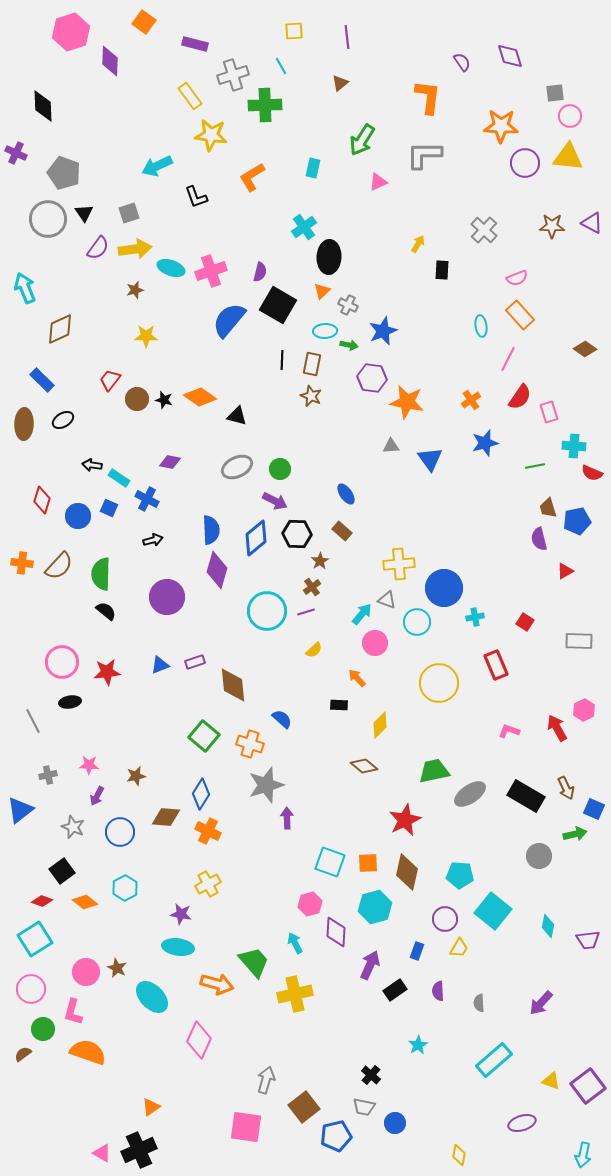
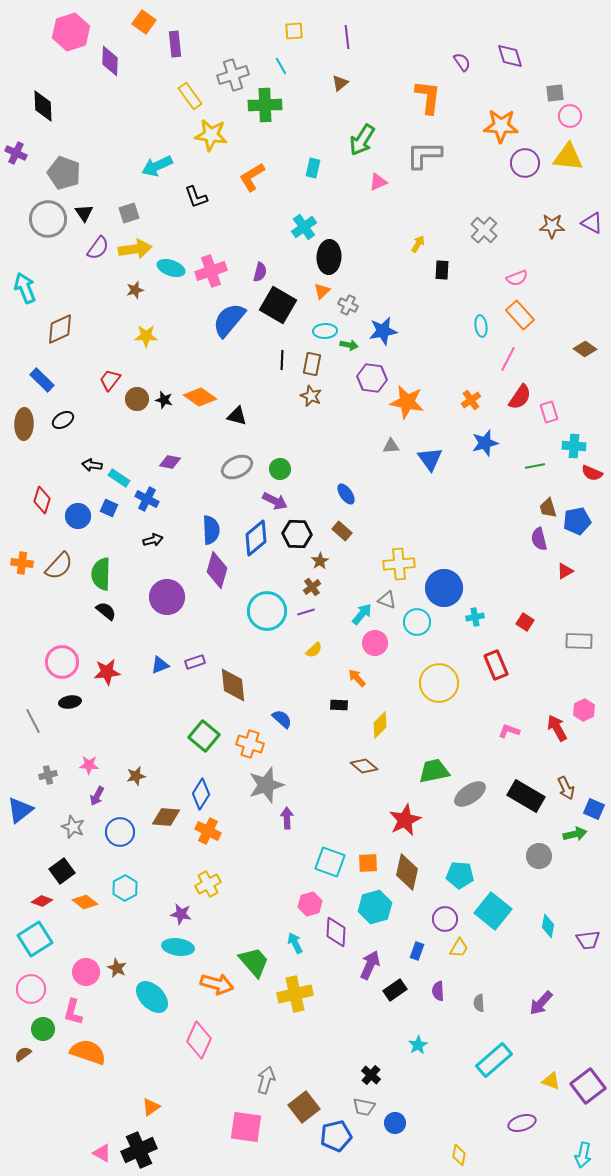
purple rectangle at (195, 44): moved 20 px left; rotated 70 degrees clockwise
blue star at (383, 331): rotated 12 degrees clockwise
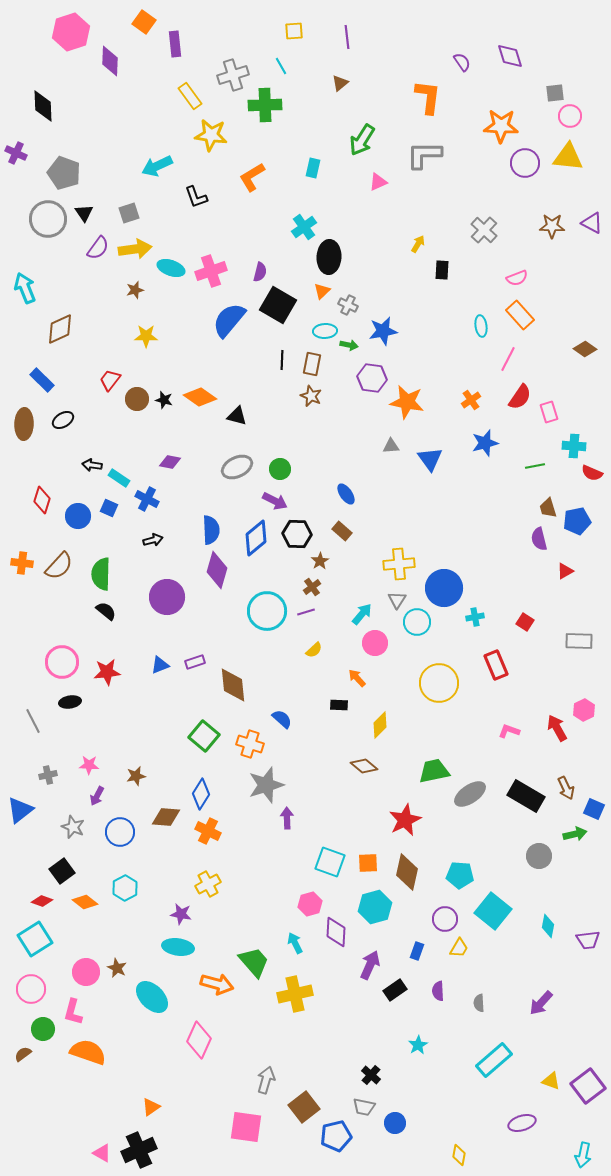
gray triangle at (387, 600): moved 10 px right; rotated 42 degrees clockwise
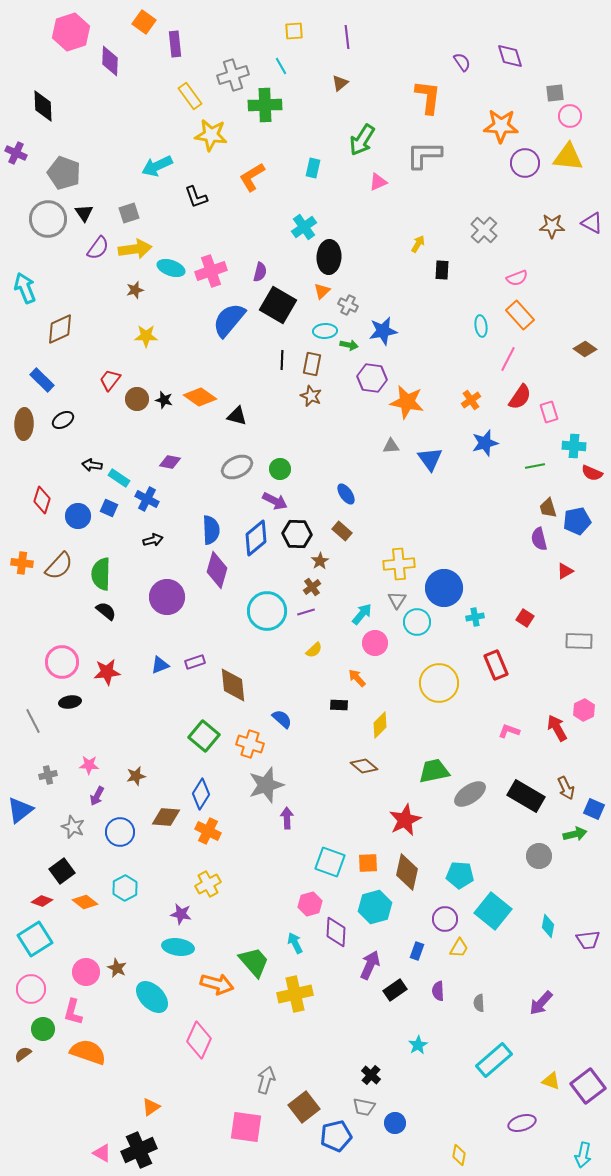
red square at (525, 622): moved 4 px up
